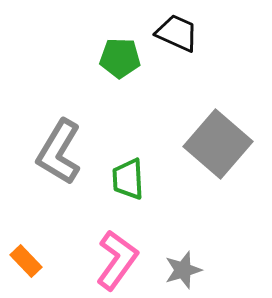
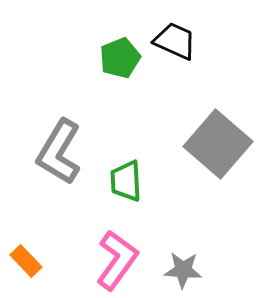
black trapezoid: moved 2 px left, 8 px down
green pentagon: rotated 24 degrees counterclockwise
green trapezoid: moved 2 px left, 2 px down
gray star: rotated 21 degrees clockwise
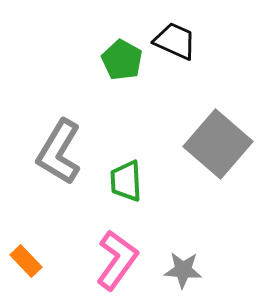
green pentagon: moved 2 px right, 2 px down; rotated 21 degrees counterclockwise
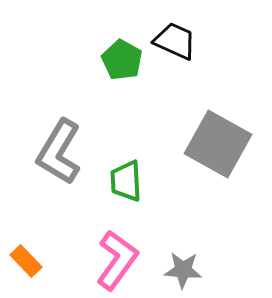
gray square: rotated 12 degrees counterclockwise
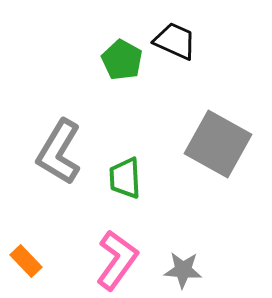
green trapezoid: moved 1 px left, 3 px up
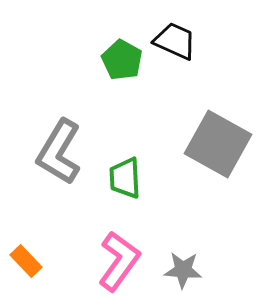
pink L-shape: moved 2 px right, 1 px down
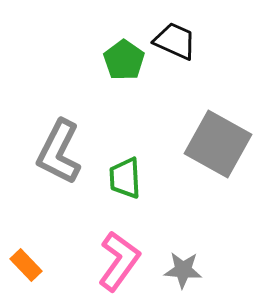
green pentagon: moved 2 px right; rotated 6 degrees clockwise
gray L-shape: rotated 4 degrees counterclockwise
orange rectangle: moved 4 px down
